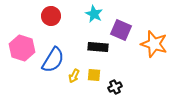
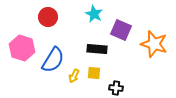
red circle: moved 3 px left, 1 px down
black rectangle: moved 1 px left, 2 px down
yellow square: moved 2 px up
black cross: moved 1 px right, 1 px down; rotated 32 degrees clockwise
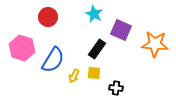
orange star: moved 1 px right; rotated 12 degrees counterclockwise
black rectangle: rotated 60 degrees counterclockwise
